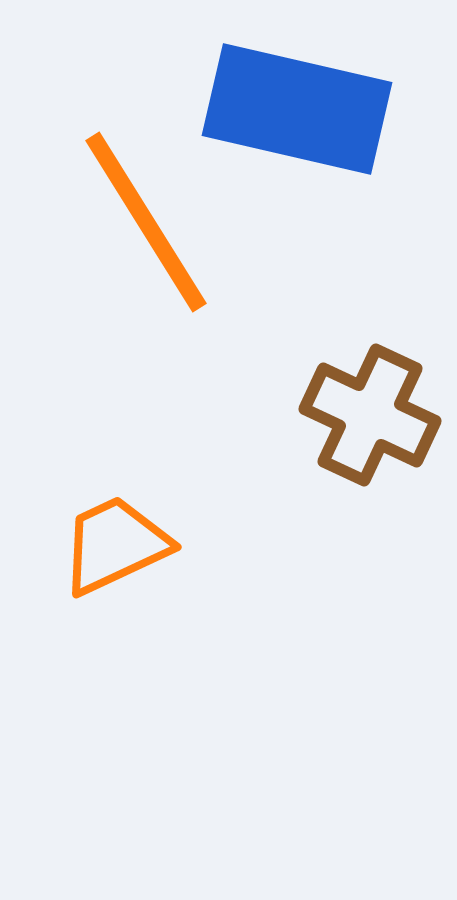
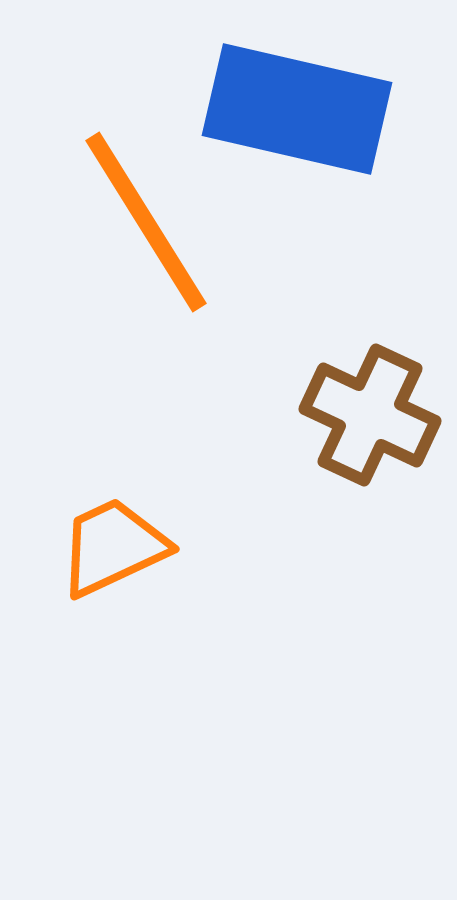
orange trapezoid: moved 2 px left, 2 px down
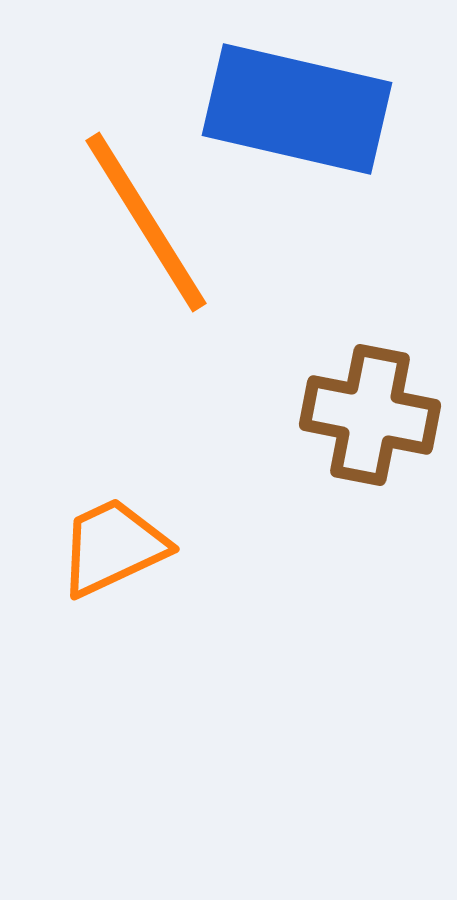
brown cross: rotated 14 degrees counterclockwise
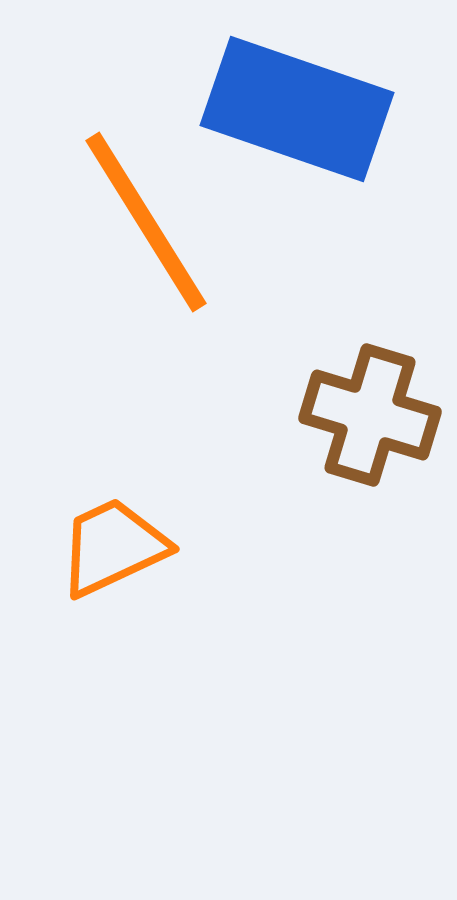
blue rectangle: rotated 6 degrees clockwise
brown cross: rotated 6 degrees clockwise
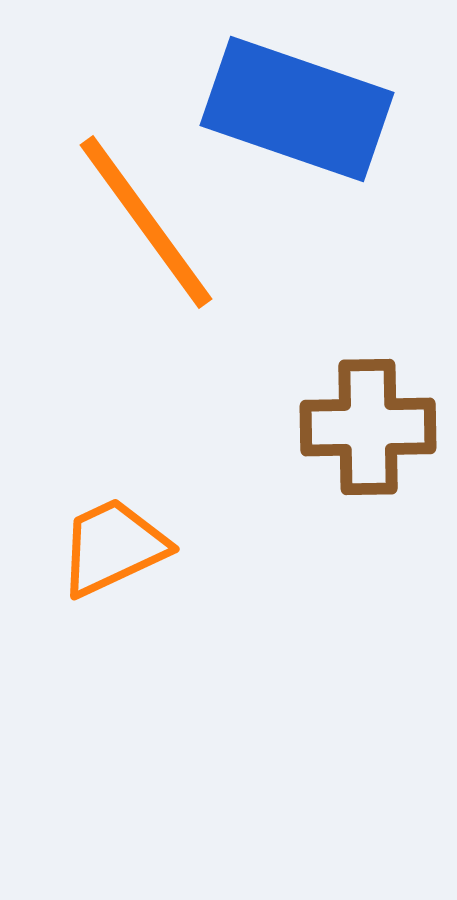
orange line: rotated 4 degrees counterclockwise
brown cross: moved 2 px left, 12 px down; rotated 18 degrees counterclockwise
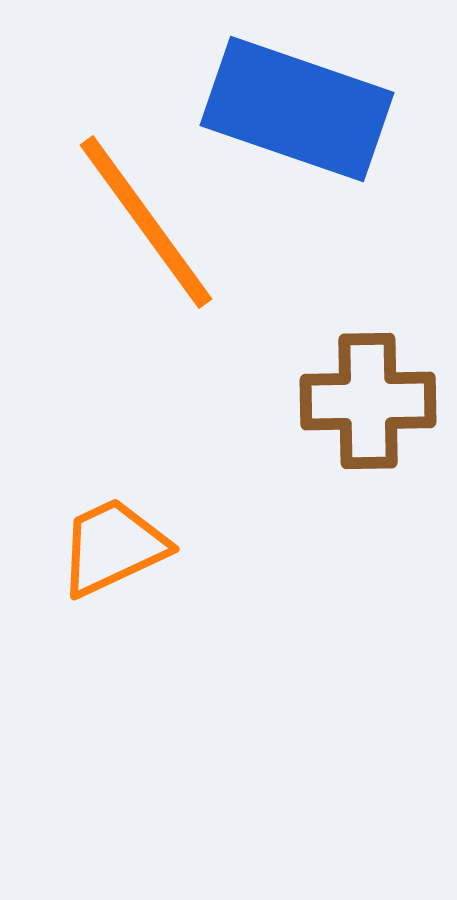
brown cross: moved 26 px up
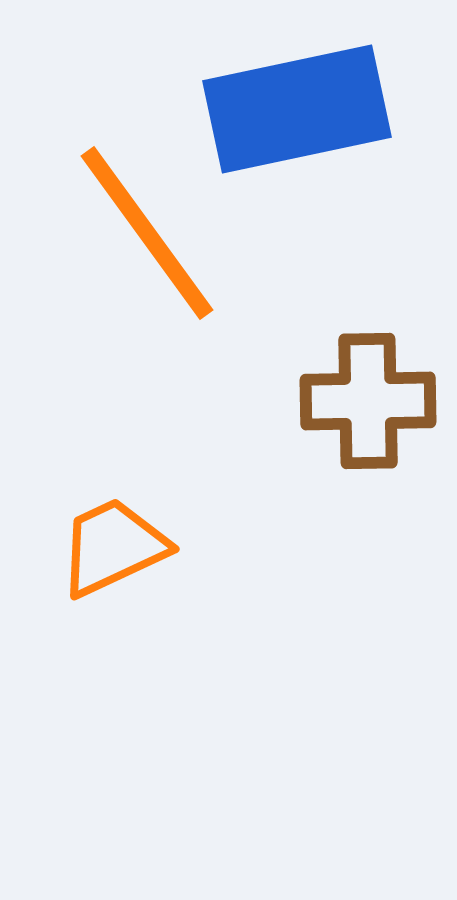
blue rectangle: rotated 31 degrees counterclockwise
orange line: moved 1 px right, 11 px down
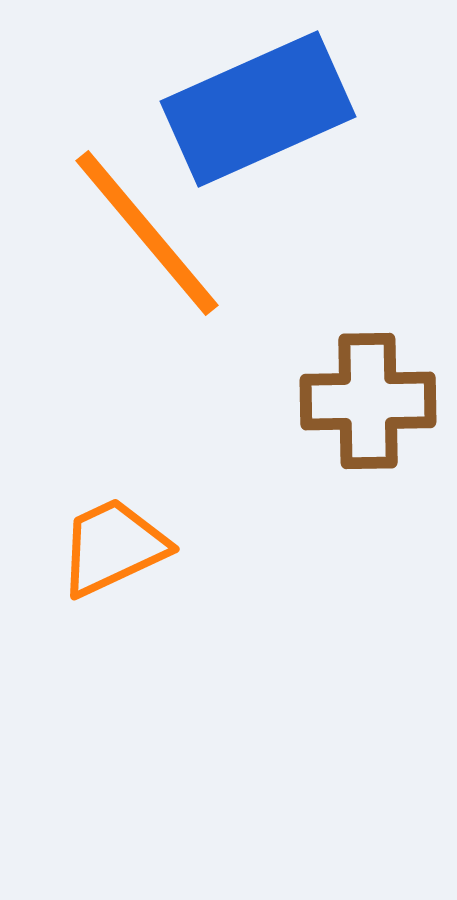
blue rectangle: moved 39 px left; rotated 12 degrees counterclockwise
orange line: rotated 4 degrees counterclockwise
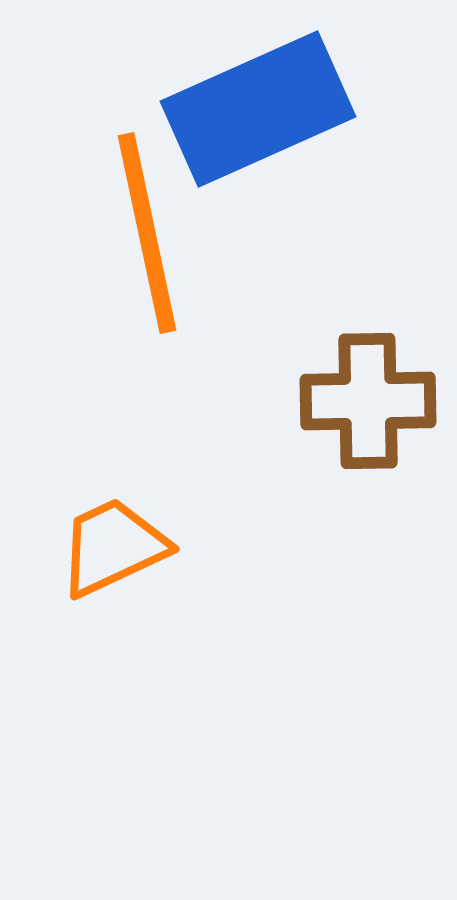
orange line: rotated 28 degrees clockwise
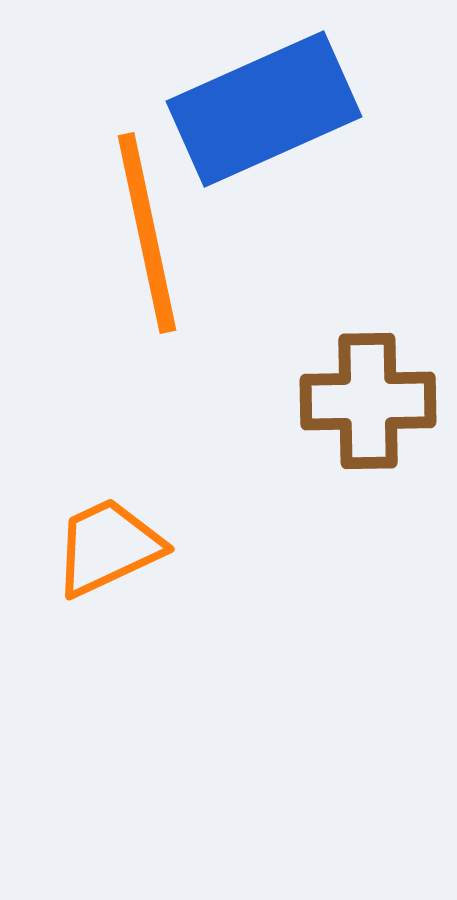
blue rectangle: moved 6 px right
orange trapezoid: moved 5 px left
